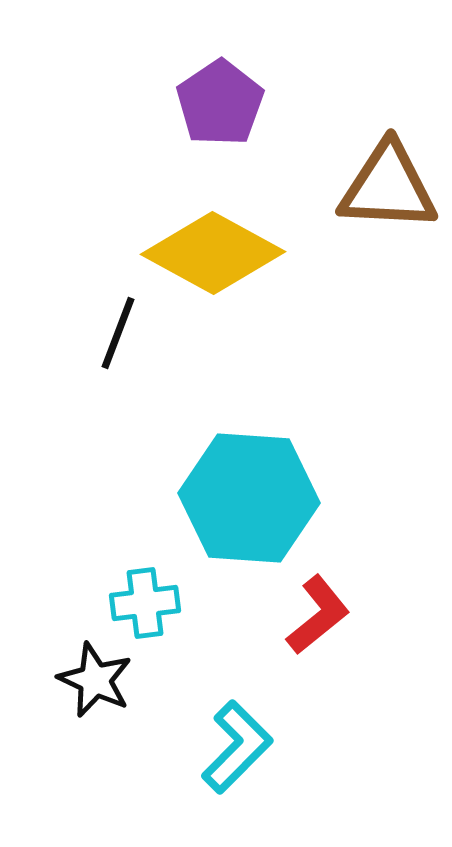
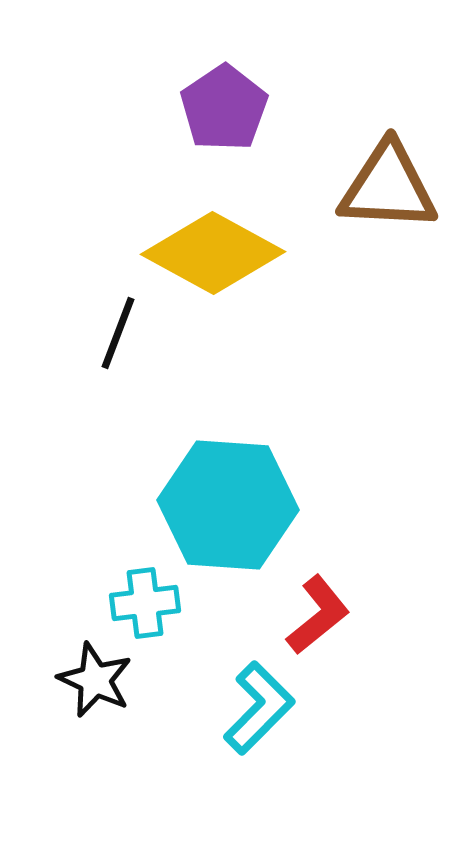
purple pentagon: moved 4 px right, 5 px down
cyan hexagon: moved 21 px left, 7 px down
cyan L-shape: moved 22 px right, 39 px up
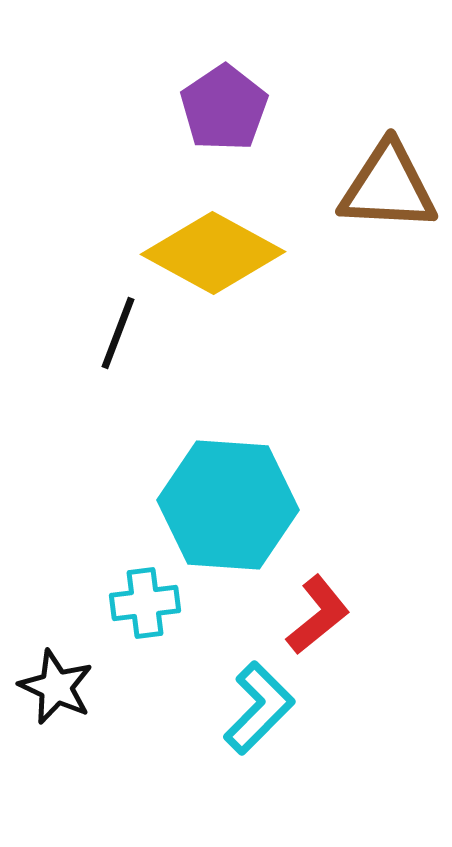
black star: moved 39 px left, 7 px down
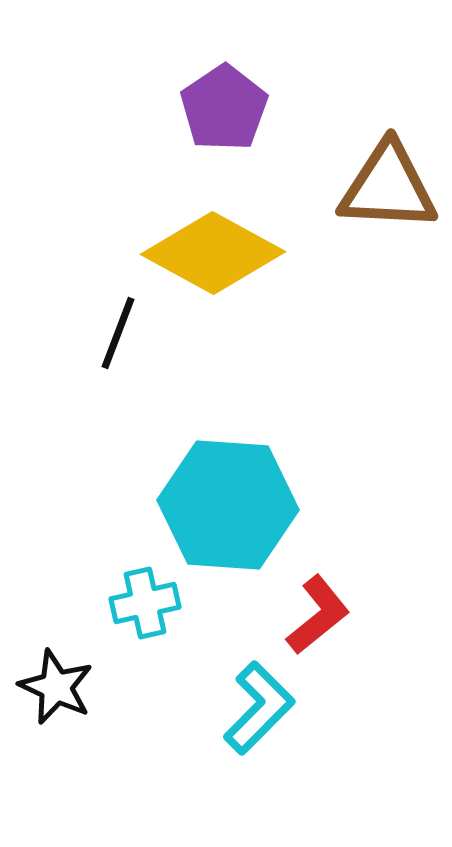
cyan cross: rotated 6 degrees counterclockwise
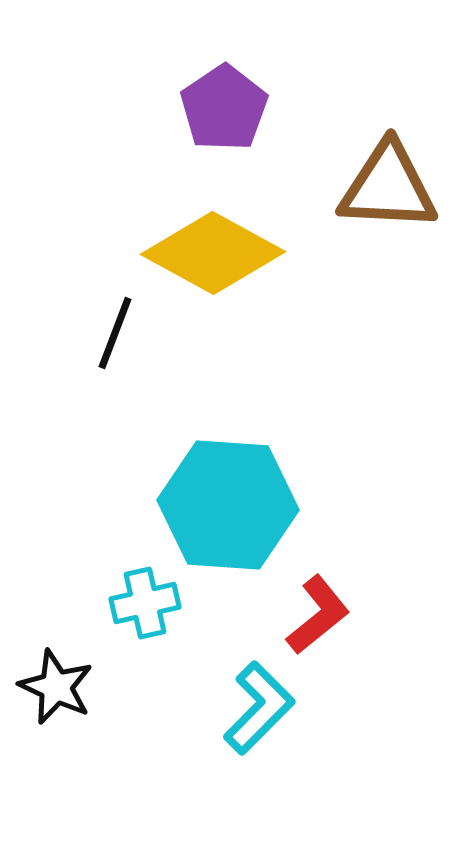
black line: moved 3 px left
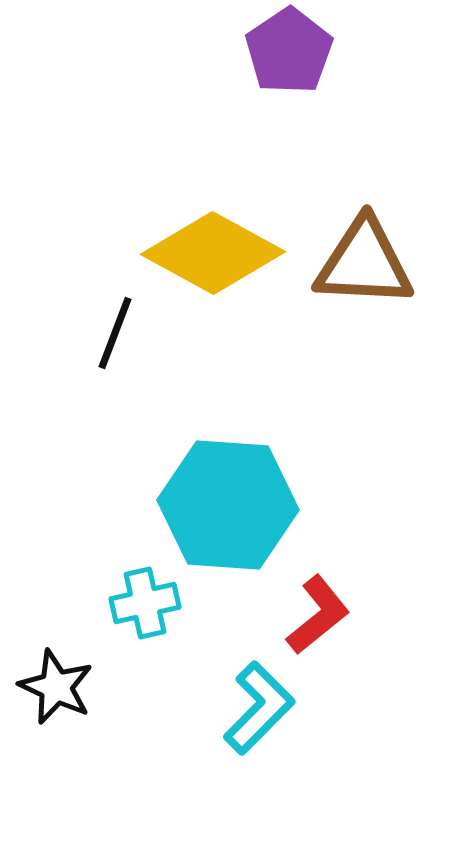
purple pentagon: moved 65 px right, 57 px up
brown triangle: moved 24 px left, 76 px down
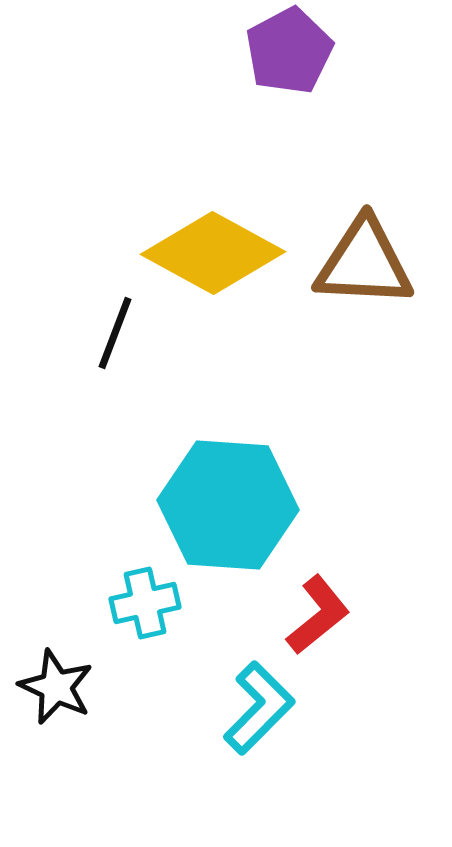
purple pentagon: rotated 6 degrees clockwise
